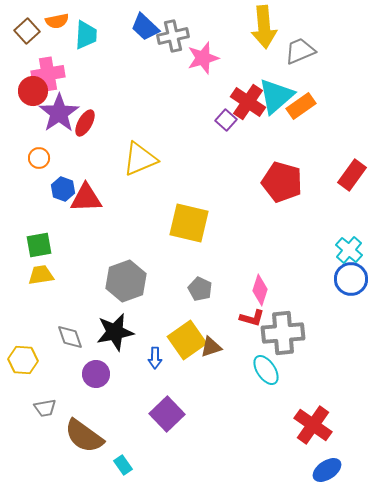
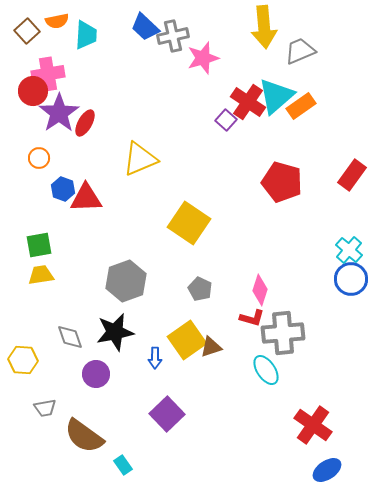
yellow square at (189, 223): rotated 21 degrees clockwise
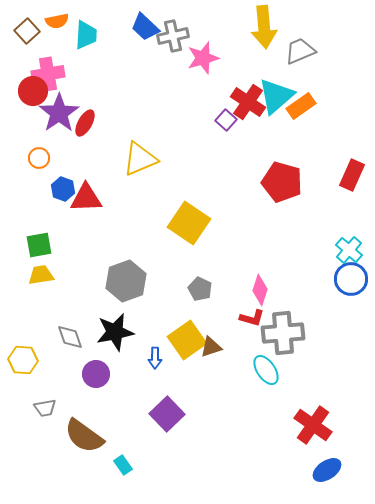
red rectangle at (352, 175): rotated 12 degrees counterclockwise
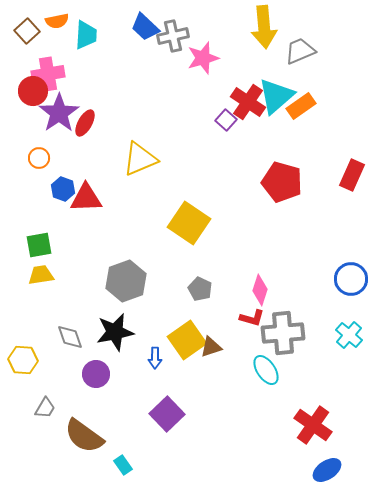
cyan cross at (349, 250): moved 85 px down
gray trapezoid at (45, 408): rotated 50 degrees counterclockwise
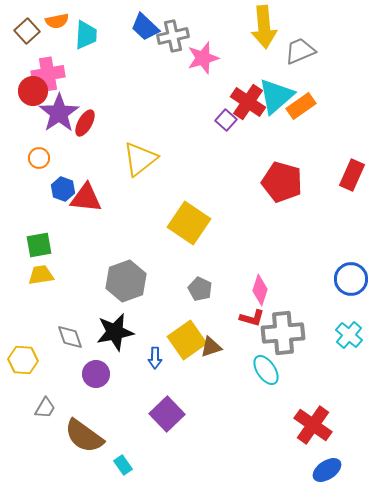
yellow triangle at (140, 159): rotated 15 degrees counterclockwise
red triangle at (86, 198): rotated 8 degrees clockwise
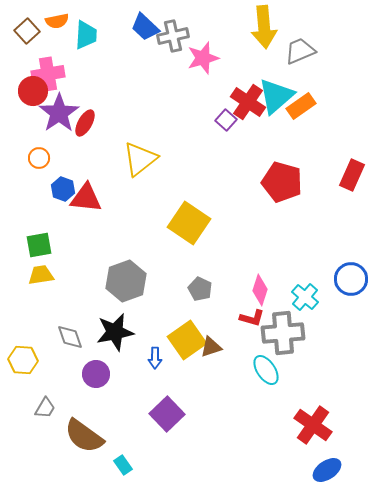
cyan cross at (349, 335): moved 44 px left, 38 px up
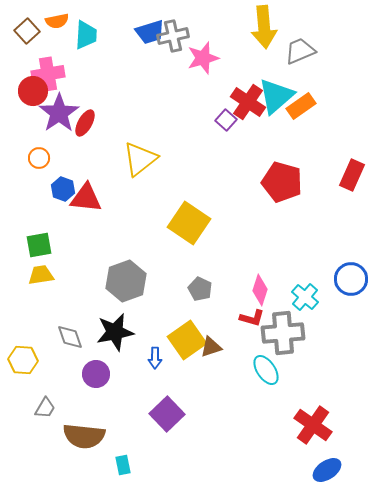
blue trapezoid at (145, 27): moved 5 px right, 5 px down; rotated 60 degrees counterclockwise
brown semicircle at (84, 436): rotated 30 degrees counterclockwise
cyan rectangle at (123, 465): rotated 24 degrees clockwise
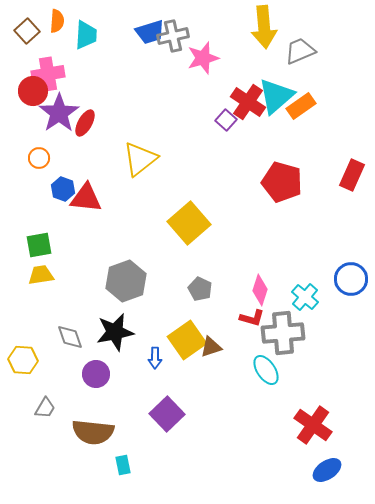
orange semicircle at (57, 21): rotated 75 degrees counterclockwise
yellow square at (189, 223): rotated 15 degrees clockwise
brown semicircle at (84, 436): moved 9 px right, 4 px up
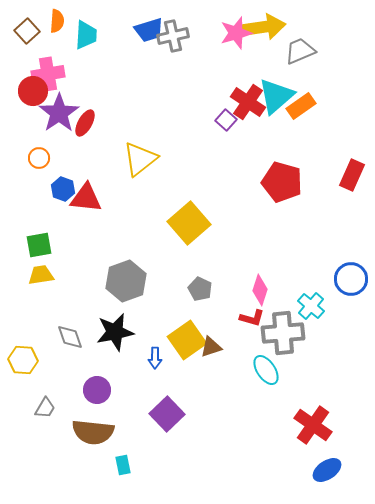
yellow arrow at (264, 27): rotated 93 degrees counterclockwise
blue trapezoid at (150, 32): moved 1 px left, 2 px up
pink star at (203, 58): moved 33 px right, 25 px up
cyan cross at (305, 297): moved 6 px right, 9 px down
purple circle at (96, 374): moved 1 px right, 16 px down
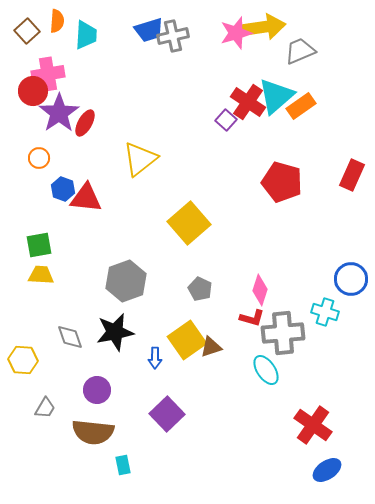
yellow trapezoid at (41, 275): rotated 12 degrees clockwise
cyan cross at (311, 306): moved 14 px right, 6 px down; rotated 24 degrees counterclockwise
